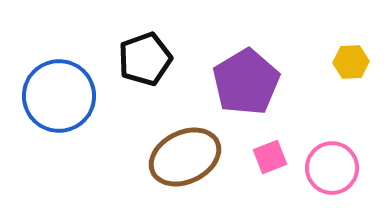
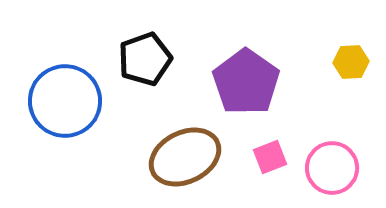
purple pentagon: rotated 6 degrees counterclockwise
blue circle: moved 6 px right, 5 px down
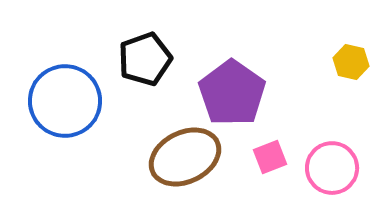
yellow hexagon: rotated 16 degrees clockwise
purple pentagon: moved 14 px left, 11 px down
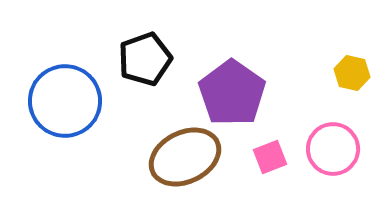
yellow hexagon: moved 1 px right, 11 px down
pink circle: moved 1 px right, 19 px up
